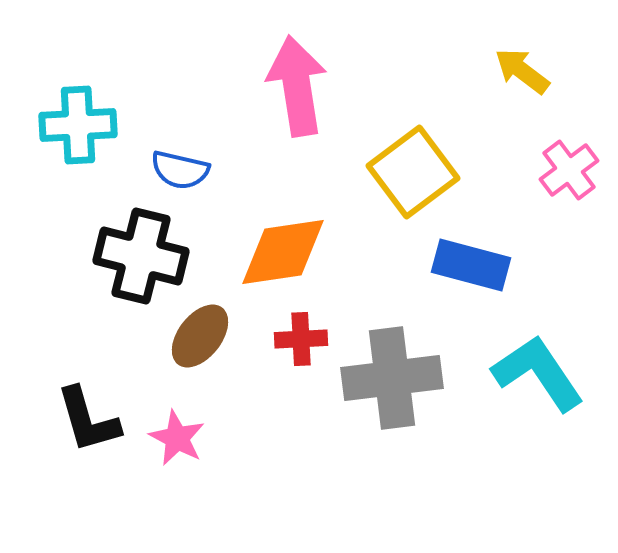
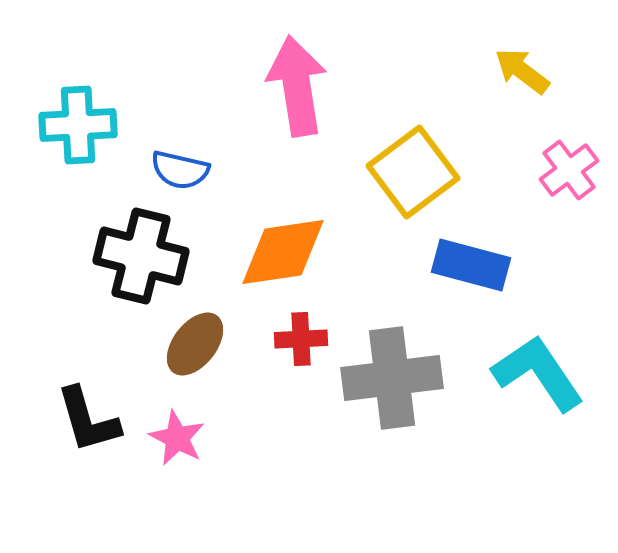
brown ellipse: moved 5 px left, 8 px down
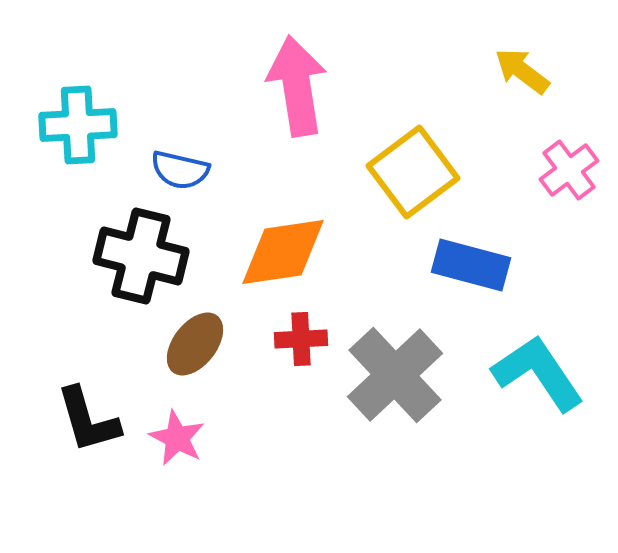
gray cross: moved 3 px right, 3 px up; rotated 36 degrees counterclockwise
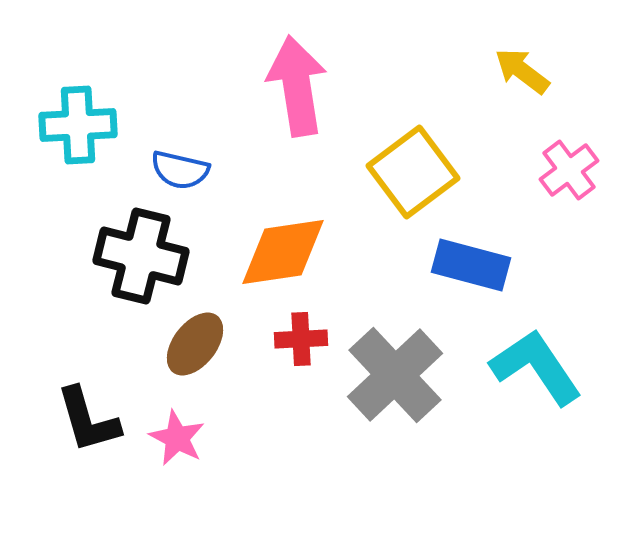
cyan L-shape: moved 2 px left, 6 px up
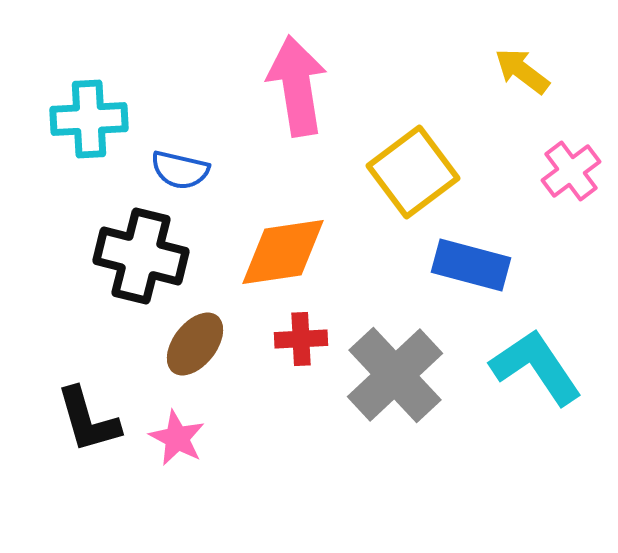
cyan cross: moved 11 px right, 6 px up
pink cross: moved 2 px right, 1 px down
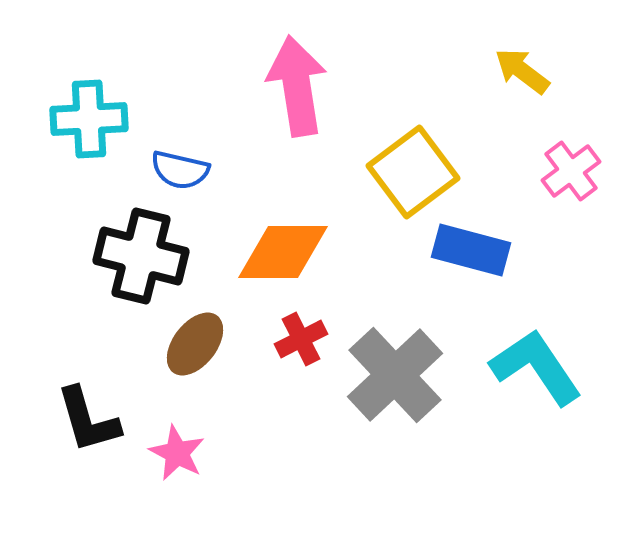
orange diamond: rotated 8 degrees clockwise
blue rectangle: moved 15 px up
red cross: rotated 24 degrees counterclockwise
pink star: moved 15 px down
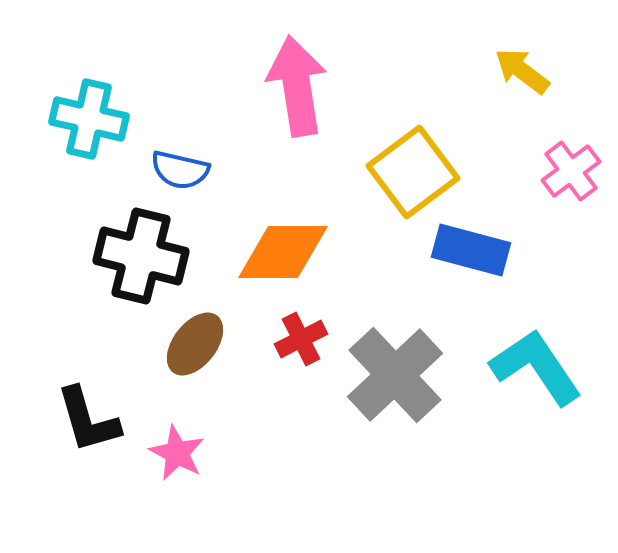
cyan cross: rotated 16 degrees clockwise
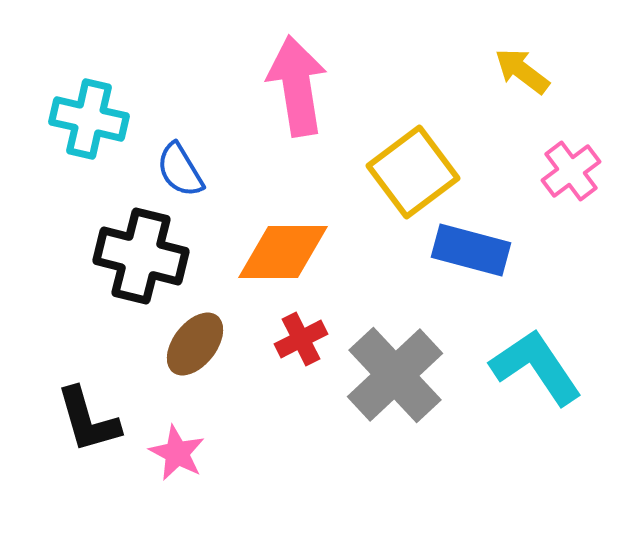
blue semicircle: rotated 46 degrees clockwise
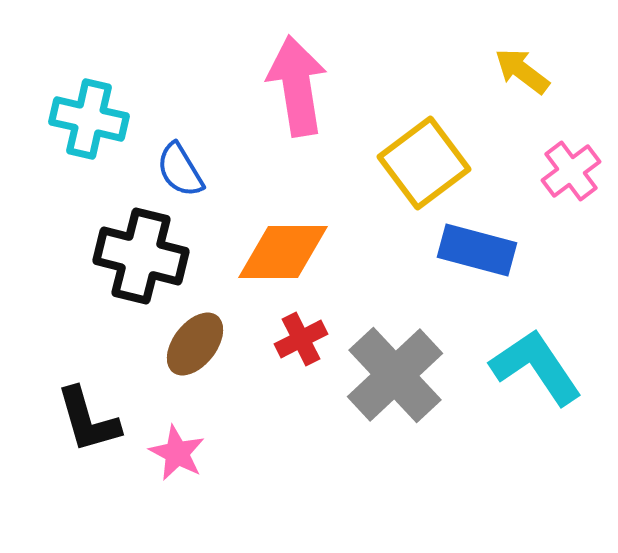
yellow square: moved 11 px right, 9 px up
blue rectangle: moved 6 px right
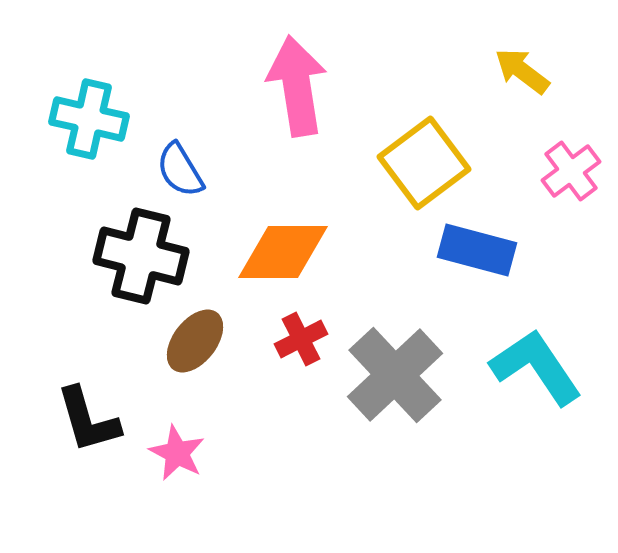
brown ellipse: moved 3 px up
